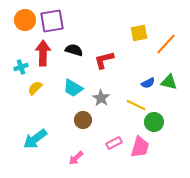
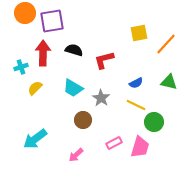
orange circle: moved 7 px up
blue semicircle: moved 12 px left
pink arrow: moved 3 px up
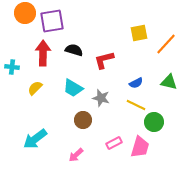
cyan cross: moved 9 px left; rotated 24 degrees clockwise
gray star: rotated 18 degrees counterclockwise
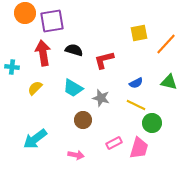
red arrow: rotated 10 degrees counterclockwise
green circle: moved 2 px left, 1 px down
pink trapezoid: moved 1 px left, 1 px down
pink arrow: rotated 126 degrees counterclockwise
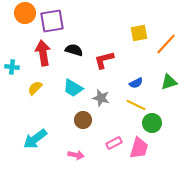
green triangle: rotated 30 degrees counterclockwise
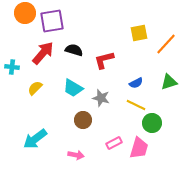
red arrow: rotated 50 degrees clockwise
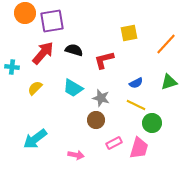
yellow square: moved 10 px left
brown circle: moved 13 px right
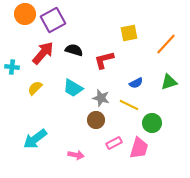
orange circle: moved 1 px down
purple square: moved 1 px right, 1 px up; rotated 20 degrees counterclockwise
yellow line: moved 7 px left
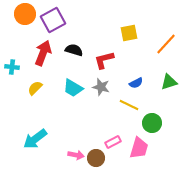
red arrow: rotated 20 degrees counterclockwise
gray star: moved 11 px up
brown circle: moved 38 px down
pink rectangle: moved 1 px left, 1 px up
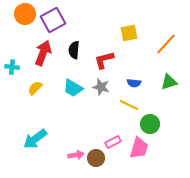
black semicircle: rotated 102 degrees counterclockwise
blue semicircle: moved 2 px left; rotated 32 degrees clockwise
green circle: moved 2 px left, 1 px down
pink arrow: rotated 21 degrees counterclockwise
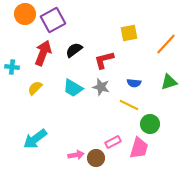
black semicircle: rotated 48 degrees clockwise
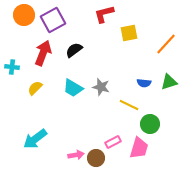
orange circle: moved 1 px left, 1 px down
red L-shape: moved 46 px up
blue semicircle: moved 10 px right
